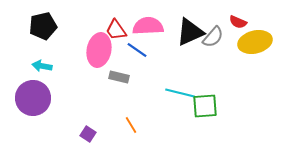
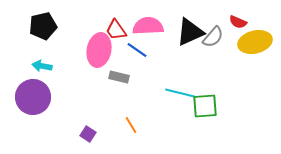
purple circle: moved 1 px up
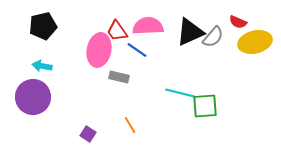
red trapezoid: moved 1 px right, 1 px down
orange line: moved 1 px left
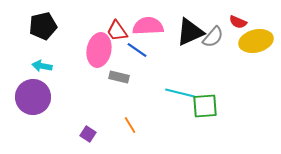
yellow ellipse: moved 1 px right, 1 px up
